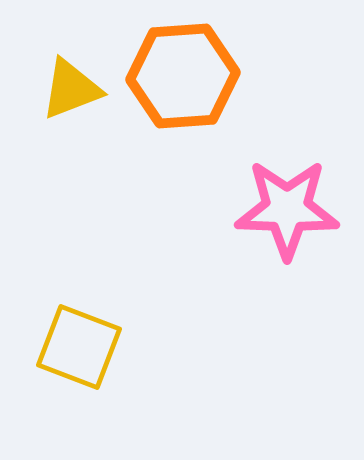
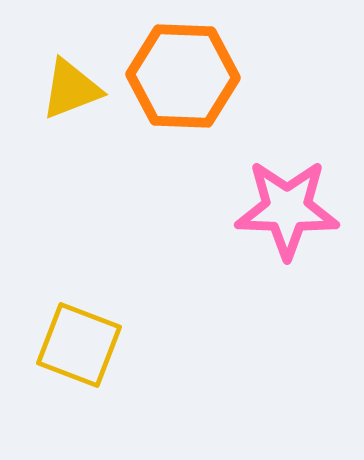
orange hexagon: rotated 6 degrees clockwise
yellow square: moved 2 px up
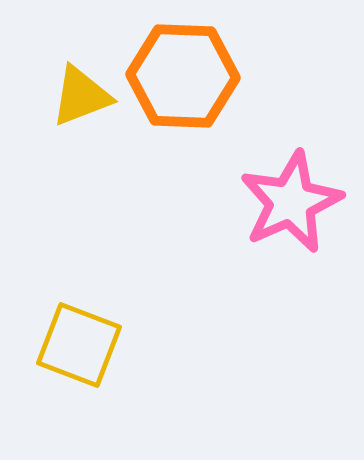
yellow triangle: moved 10 px right, 7 px down
pink star: moved 4 px right, 7 px up; rotated 26 degrees counterclockwise
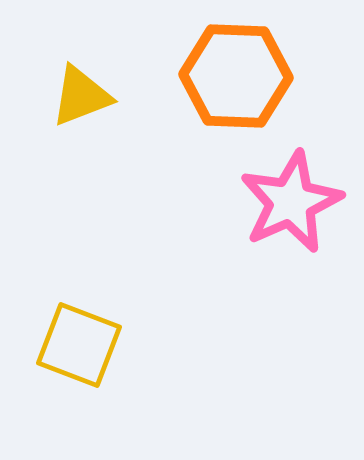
orange hexagon: moved 53 px right
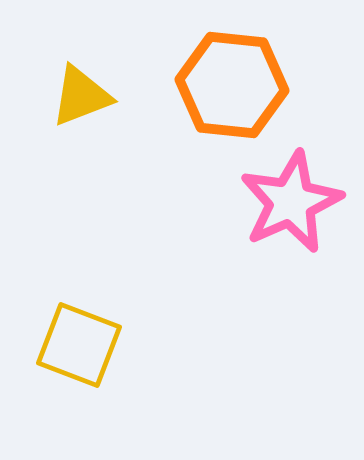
orange hexagon: moved 4 px left, 9 px down; rotated 4 degrees clockwise
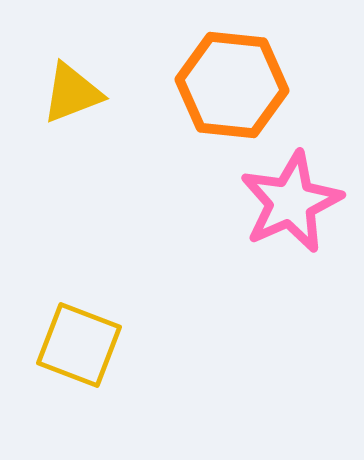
yellow triangle: moved 9 px left, 3 px up
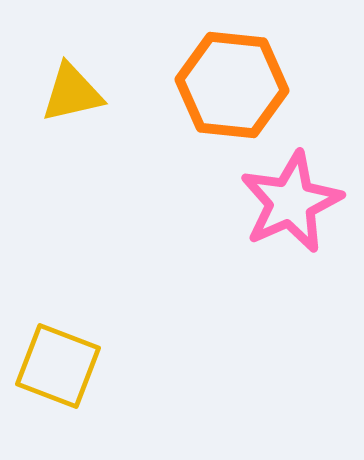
yellow triangle: rotated 8 degrees clockwise
yellow square: moved 21 px left, 21 px down
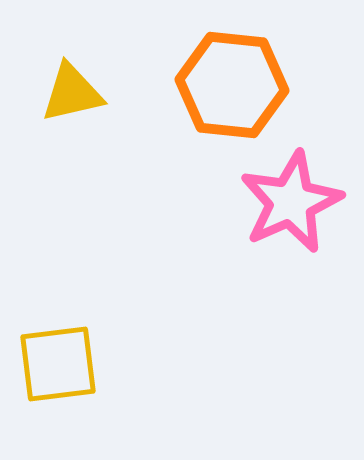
yellow square: moved 2 px up; rotated 28 degrees counterclockwise
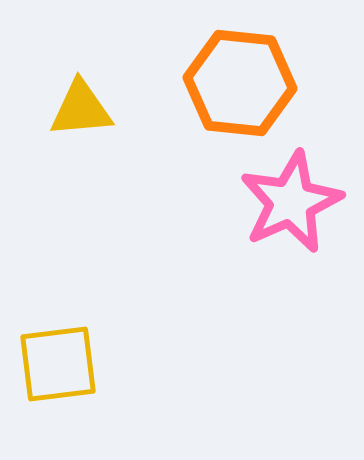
orange hexagon: moved 8 px right, 2 px up
yellow triangle: moved 9 px right, 16 px down; rotated 8 degrees clockwise
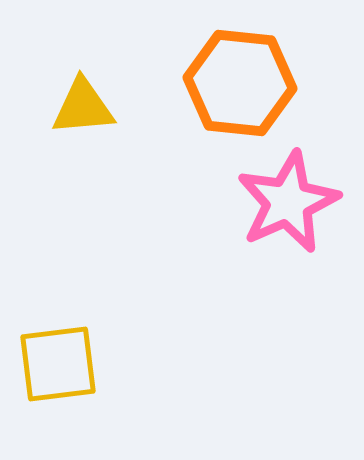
yellow triangle: moved 2 px right, 2 px up
pink star: moved 3 px left
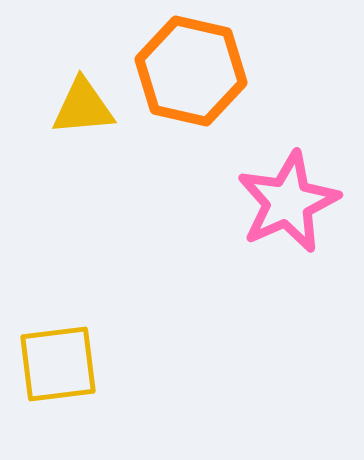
orange hexagon: moved 49 px left, 12 px up; rotated 7 degrees clockwise
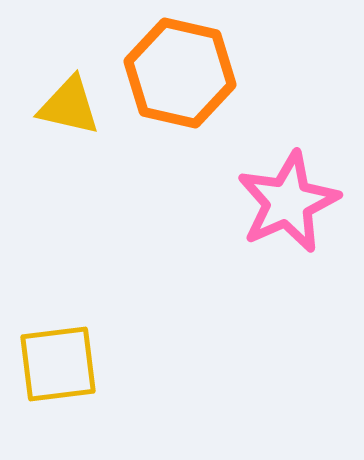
orange hexagon: moved 11 px left, 2 px down
yellow triangle: moved 14 px left, 1 px up; rotated 18 degrees clockwise
